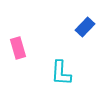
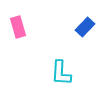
pink rectangle: moved 21 px up
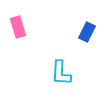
blue rectangle: moved 2 px right, 5 px down; rotated 18 degrees counterclockwise
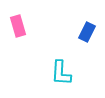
pink rectangle: moved 1 px up
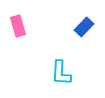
blue rectangle: moved 3 px left, 5 px up; rotated 18 degrees clockwise
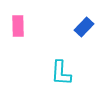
pink rectangle: rotated 15 degrees clockwise
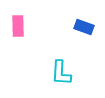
blue rectangle: rotated 66 degrees clockwise
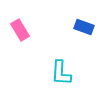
pink rectangle: moved 2 px right, 4 px down; rotated 30 degrees counterclockwise
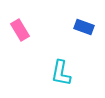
cyan L-shape: rotated 8 degrees clockwise
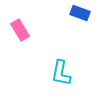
blue rectangle: moved 4 px left, 14 px up
